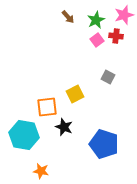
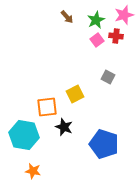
brown arrow: moved 1 px left
orange star: moved 8 px left
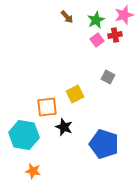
red cross: moved 1 px left, 1 px up; rotated 16 degrees counterclockwise
